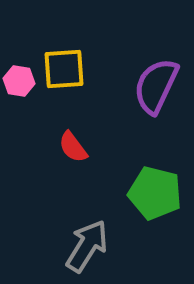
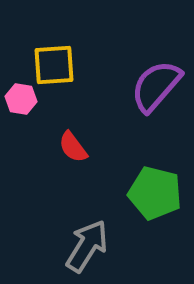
yellow square: moved 10 px left, 4 px up
pink hexagon: moved 2 px right, 18 px down
purple semicircle: rotated 16 degrees clockwise
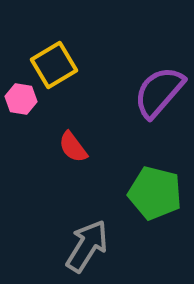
yellow square: rotated 27 degrees counterclockwise
purple semicircle: moved 3 px right, 6 px down
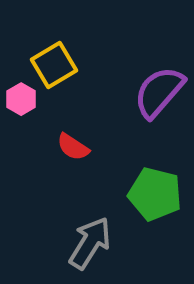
pink hexagon: rotated 20 degrees clockwise
red semicircle: rotated 20 degrees counterclockwise
green pentagon: moved 1 px down
gray arrow: moved 3 px right, 3 px up
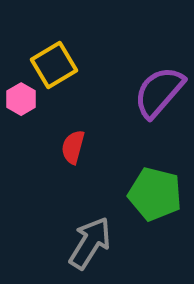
red semicircle: rotated 72 degrees clockwise
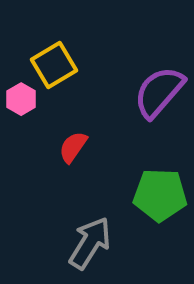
red semicircle: rotated 20 degrees clockwise
green pentagon: moved 5 px right, 1 px down; rotated 12 degrees counterclockwise
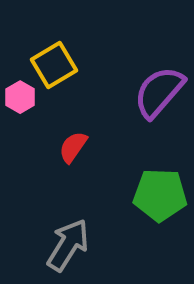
pink hexagon: moved 1 px left, 2 px up
gray arrow: moved 22 px left, 2 px down
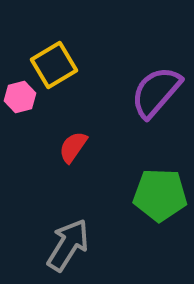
purple semicircle: moved 3 px left
pink hexagon: rotated 16 degrees clockwise
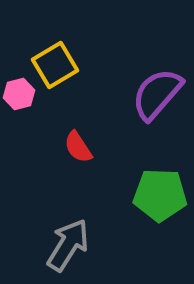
yellow square: moved 1 px right
purple semicircle: moved 1 px right, 2 px down
pink hexagon: moved 1 px left, 3 px up
red semicircle: moved 5 px right; rotated 68 degrees counterclockwise
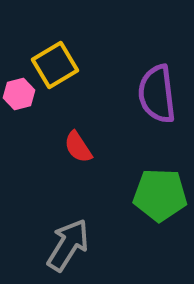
purple semicircle: rotated 48 degrees counterclockwise
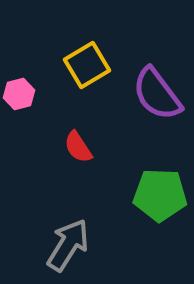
yellow square: moved 32 px right
purple semicircle: rotated 30 degrees counterclockwise
